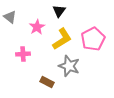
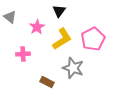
gray star: moved 4 px right, 2 px down
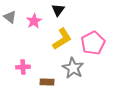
black triangle: moved 1 px left, 1 px up
pink star: moved 3 px left, 6 px up
pink pentagon: moved 4 px down
pink cross: moved 13 px down
gray star: rotated 10 degrees clockwise
brown rectangle: rotated 24 degrees counterclockwise
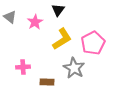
pink star: moved 1 px right, 1 px down
gray star: moved 1 px right
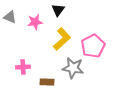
gray triangle: rotated 16 degrees counterclockwise
pink star: rotated 21 degrees clockwise
yellow L-shape: rotated 10 degrees counterclockwise
pink pentagon: moved 3 px down
gray star: moved 1 px left; rotated 20 degrees counterclockwise
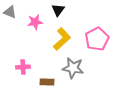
gray triangle: moved 5 px up
pink pentagon: moved 4 px right, 7 px up
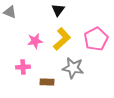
pink star: moved 19 px down
pink pentagon: moved 1 px left
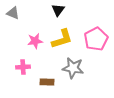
gray triangle: moved 3 px right, 1 px down
yellow L-shape: rotated 25 degrees clockwise
